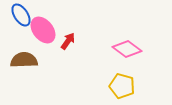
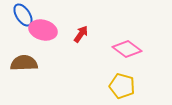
blue ellipse: moved 2 px right
pink ellipse: rotated 36 degrees counterclockwise
red arrow: moved 13 px right, 7 px up
brown semicircle: moved 3 px down
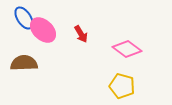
blue ellipse: moved 1 px right, 3 px down
pink ellipse: rotated 28 degrees clockwise
red arrow: rotated 114 degrees clockwise
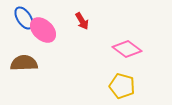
red arrow: moved 1 px right, 13 px up
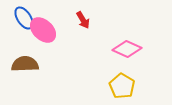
red arrow: moved 1 px right, 1 px up
pink diamond: rotated 12 degrees counterclockwise
brown semicircle: moved 1 px right, 1 px down
yellow pentagon: rotated 15 degrees clockwise
